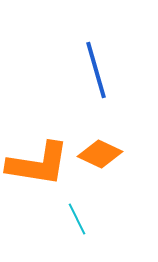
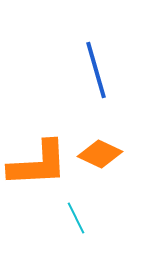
orange L-shape: rotated 12 degrees counterclockwise
cyan line: moved 1 px left, 1 px up
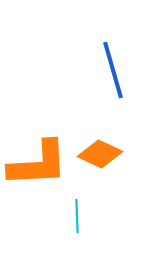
blue line: moved 17 px right
cyan line: moved 1 px right, 2 px up; rotated 24 degrees clockwise
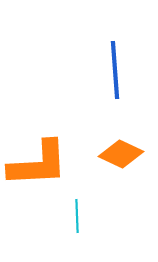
blue line: moved 2 px right; rotated 12 degrees clockwise
orange diamond: moved 21 px right
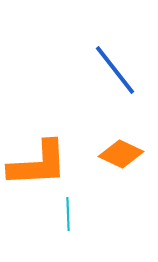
blue line: rotated 34 degrees counterclockwise
cyan line: moved 9 px left, 2 px up
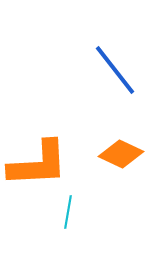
cyan line: moved 2 px up; rotated 12 degrees clockwise
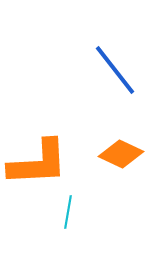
orange L-shape: moved 1 px up
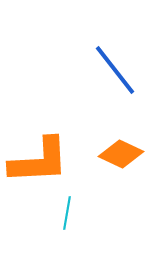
orange L-shape: moved 1 px right, 2 px up
cyan line: moved 1 px left, 1 px down
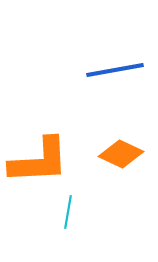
blue line: rotated 62 degrees counterclockwise
cyan line: moved 1 px right, 1 px up
